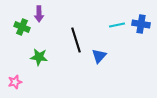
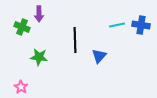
blue cross: moved 1 px down
black line: moved 1 px left; rotated 15 degrees clockwise
pink star: moved 6 px right, 5 px down; rotated 24 degrees counterclockwise
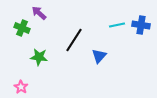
purple arrow: moved 1 px up; rotated 133 degrees clockwise
green cross: moved 1 px down
black line: moved 1 px left; rotated 35 degrees clockwise
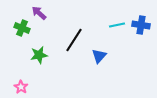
green star: moved 2 px up; rotated 18 degrees counterclockwise
